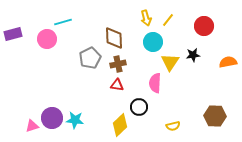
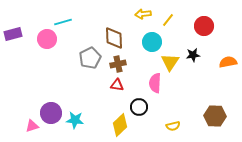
yellow arrow: moved 3 px left, 4 px up; rotated 98 degrees clockwise
cyan circle: moved 1 px left
purple circle: moved 1 px left, 5 px up
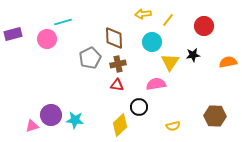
pink semicircle: moved 1 px right, 1 px down; rotated 78 degrees clockwise
purple circle: moved 2 px down
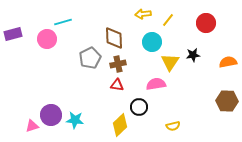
red circle: moved 2 px right, 3 px up
brown hexagon: moved 12 px right, 15 px up
